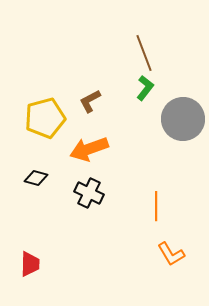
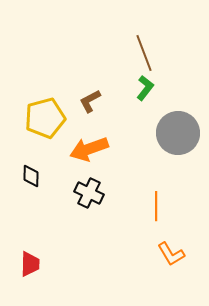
gray circle: moved 5 px left, 14 px down
black diamond: moved 5 px left, 2 px up; rotated 75 degrees clockwise
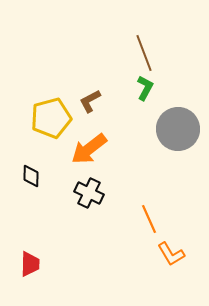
green L-shape: rotated 10 degrees counterclockwise
yellow pentagon: moved 6 px right
gray circle: moved 4 px up
orange arrow: rotated 18 degrees counterclockwise
orange line: moved 7 px left, 13 px down; rotated 24 degrees counterclockwise
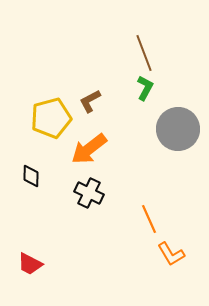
red trapezoid: rotated 116 degrees clockwise
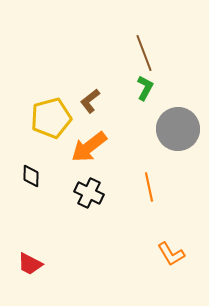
brown L-shape: rotated 10 degrees counterclockwise
orange arrow: moved 2 px up
orange line: moved 32 px up; rotated 12 degrees clockwise
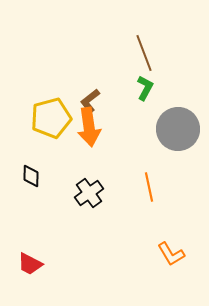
orange arrow: moved 20 px up; rotated 60 degrees counterclockwise
black cross: rotated 28 degrees clockwise
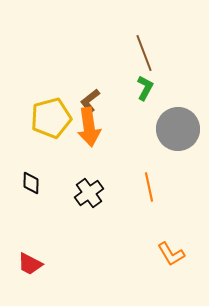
black diamond: moved 7 px down
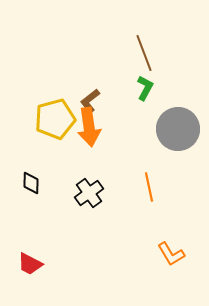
yellow pentagon: moved 4 px right, 1 px down
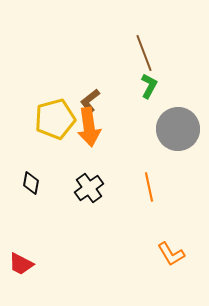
green L-shape: moved 4 px right, 2 px up
black diamond: rotated 10 degrees clockwise
black cross: moved 5 px up
red trapezoid: moved 9 px left
